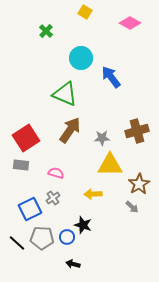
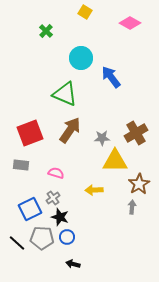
brown cross: moved 1 px left, 2 px down; rotated 15 degrees counterclockwise
red square: moved 4 px right, 5 px up; rotated 12 degrees clockwise
yellow triangle: moved 5 px right, 4 px up
yellow arrow: moved 1 px right, 4 px up
gray arrow: rotated 128 degrees counterclockwise
black star: moved 23 px left, 8 px up
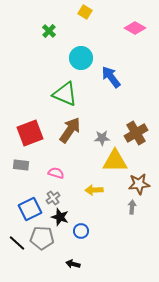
pink diamond: moved 5 px right, 5 px down
green cross: moved 3 px right
brown star: rotated 25 degrees clockwise
blue circle: moved 14 px right, 6 px up
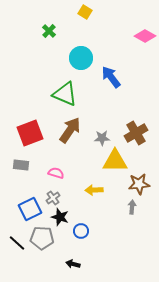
pink diamond: moved 10 px right, 8 px down
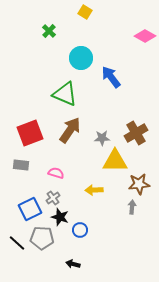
blue circle: moved 1 px left, 1 px up
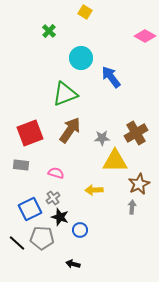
green triangle: rotated 44 degrees counterclockwise
brown star: rotated 20 degrees counterclockwise
